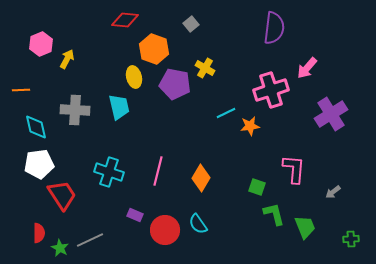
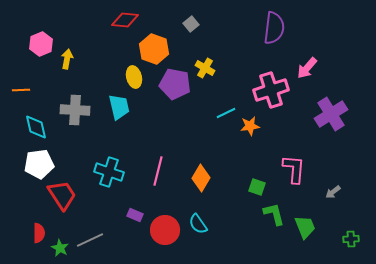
yellow arrow: rotated 18 degrees counterclockwise
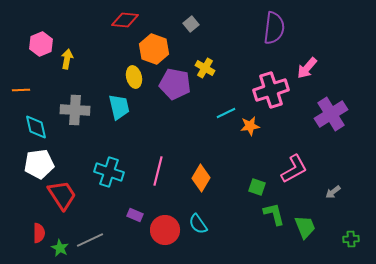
pink L-shape: rotated 56 degrees clockwise
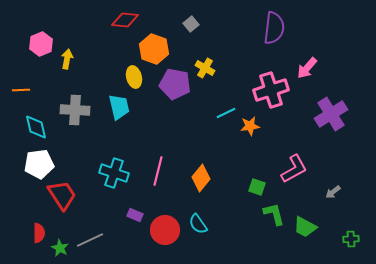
cyan cross: moved 5 px right, 1 px down
orange diamond: rotated 8 degrees clockwise
green trapezoid: rotated 140 degrees clockwise
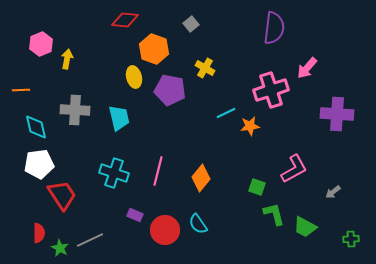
purple pentagon: moved 5 px left, 6 px down
cyan trapezoid: moved 11 px down
purple cross: moved 6 px right; rotated 36 degrees clockwise
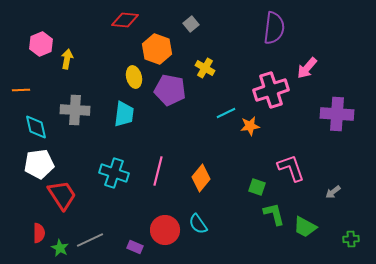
orange hexagon: moved 3 px right
cyan trapezoid: moved 5 px right, 4 px up; rotated 20 degrees clockwise
pink L-shape: moved 3 px left, 1 px up; rotated 80 degrees counterclockwise
purple rectangle: moved 32 px down
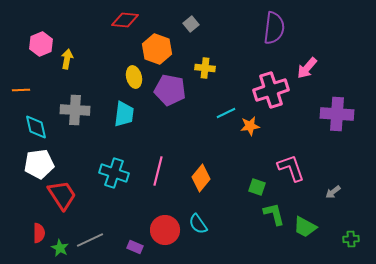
yellow cross: rotated 24 degrees counterclockwise
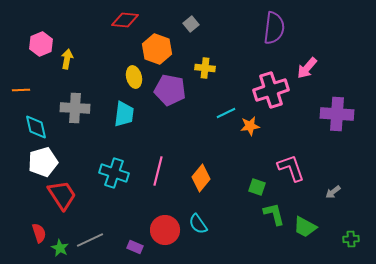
gray cross: moved 2 px up
white pentagon: moved 4 px right, 2 px up; rotated 8 degrees counterclockwise
red semicircle: rotated 18 degrees counterclockwise
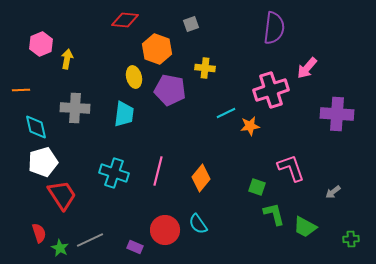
gray square: rotated 21 degrees clockwise
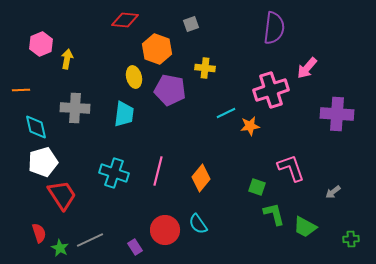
purple rectangle: rotated 35 degrees clockwise
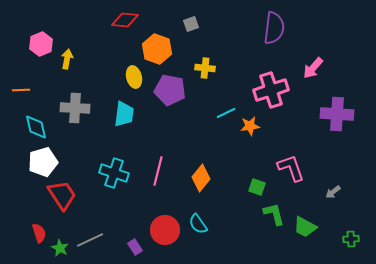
pink arrow: moved 6 px right
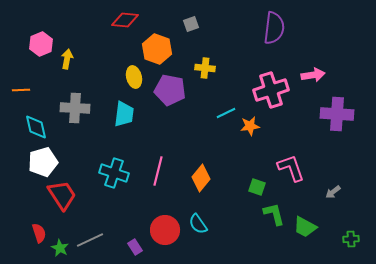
pink arrow: moved 7 px down; rotated 140 degrees counterclockwise
